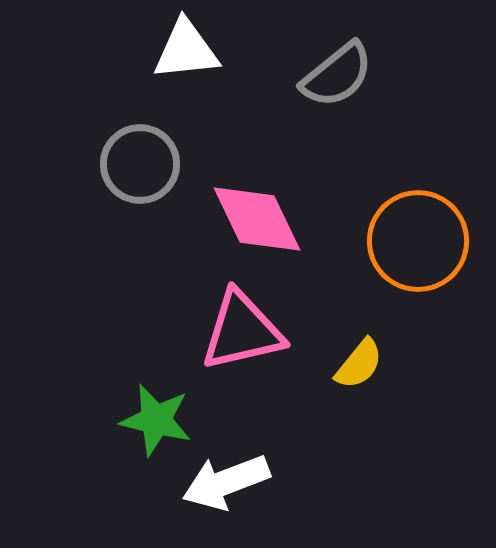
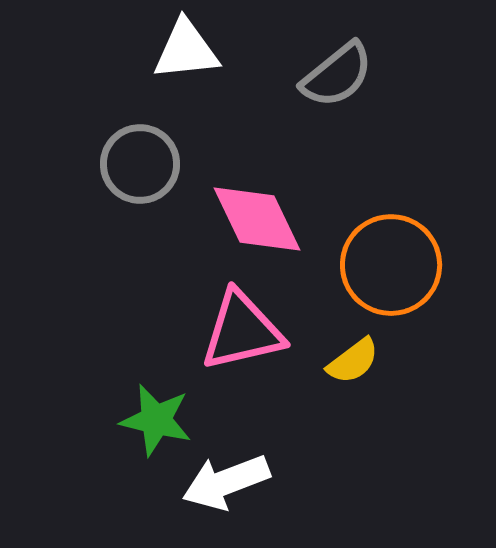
orange circle: moved 27 px left, 24 px down
yellow semicircle: moved 6 px left, 3 px up; rotated 14 degrees clockwise
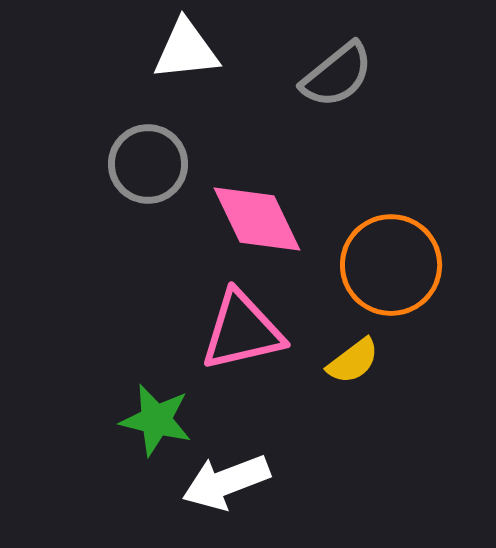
gray circle: moved 8 px right
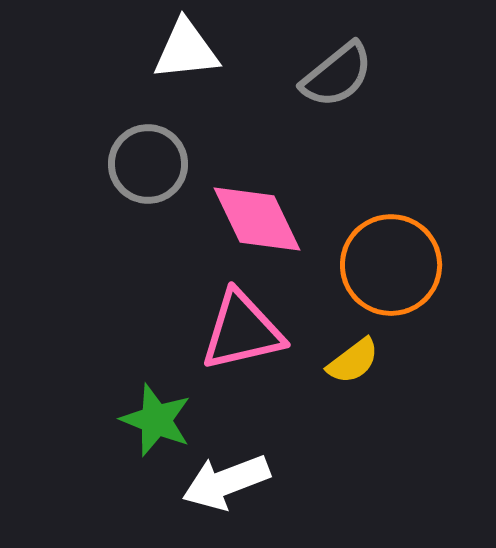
green star: rotated 8 degrees clockwise
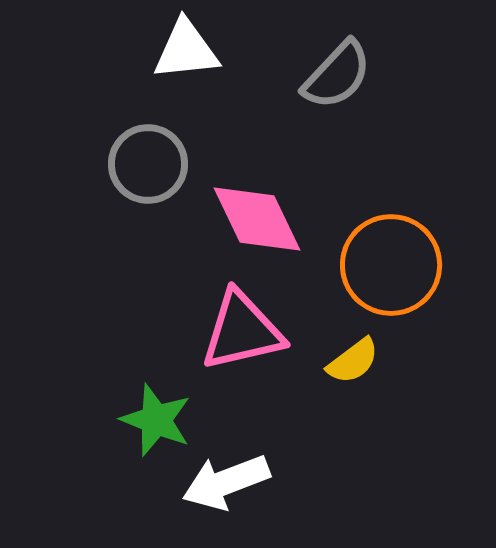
gray semicircle: rotated 8 degrees counterclockwise
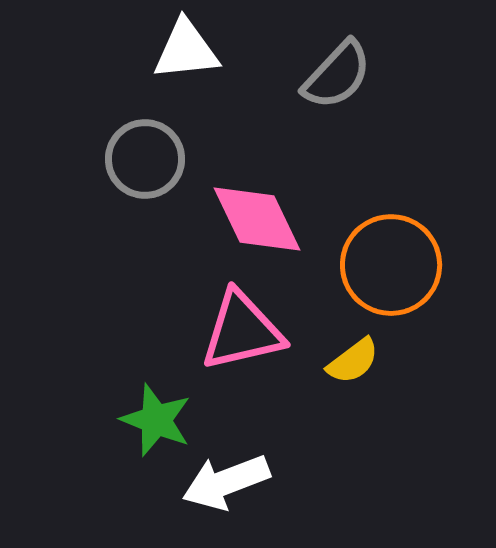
gray circle: moved 3 px left, 5 px up
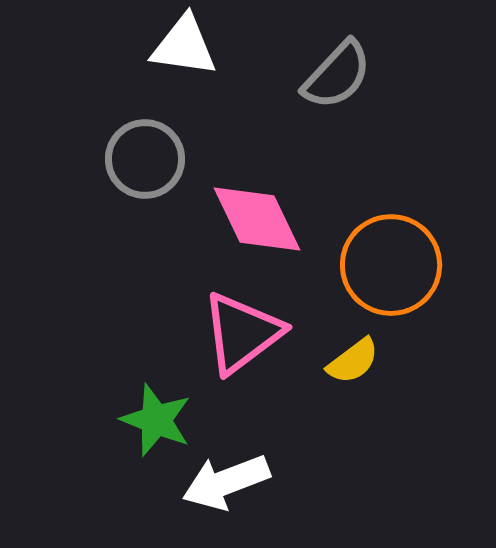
white triangle: moved 2 px left, 4 px up; rotated 14 degrees clockwise
pink triangle: moved 2 px down; rotated 24 degrees counterclockwise
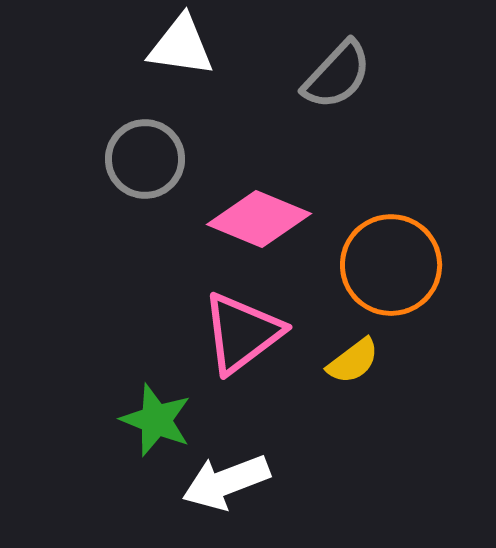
white triangle: moved 3 px left
pink diamond: moved 2 px right; rotated 42 degrees counterclockwise
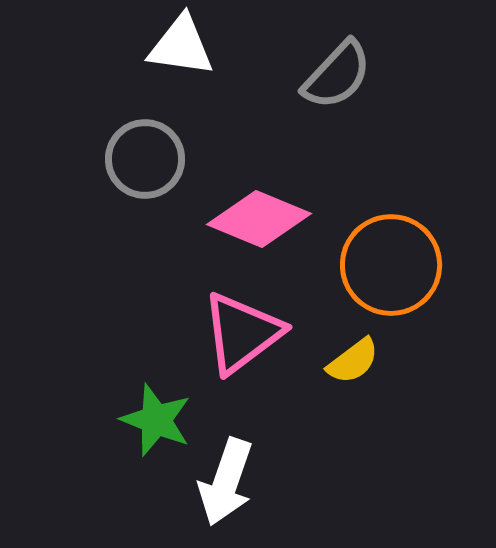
white arrow: rotated 50 degrees counterclockwise
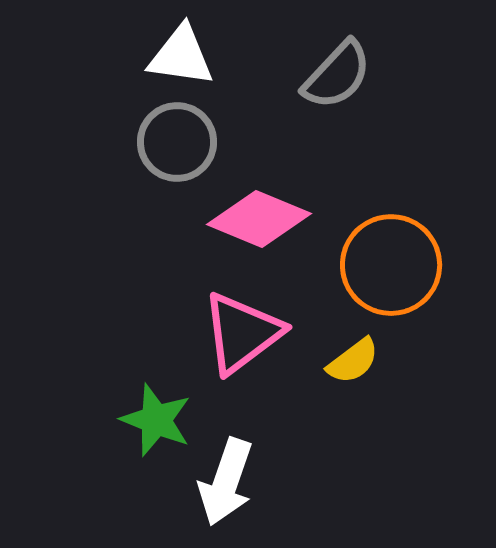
white triangle: moved 10 px down
gray circle: moved 32 px right, 17 px up
